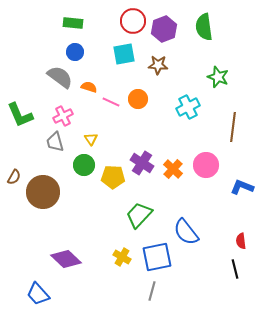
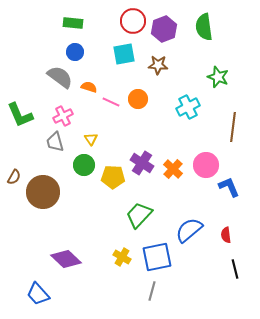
blue L-shape: moved 13 px left; rotated 45 degrees clockwise
blue semicircle: moved 3 px right, 2 px up; rotated 88 degrees clockwise
red semicircle: moved 15 px left, 6 px up
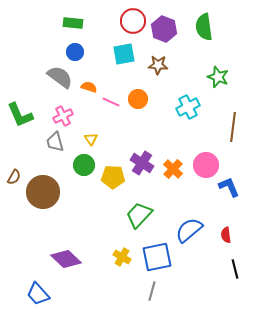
purple hexagon: rotated 20 degrees counterclockwise
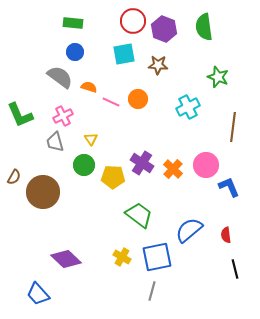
green trapezoid: rotated 84 degrees clockwise
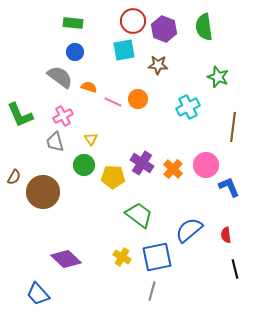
cyan square: moved 4 px up
pink line: moved 2 px right
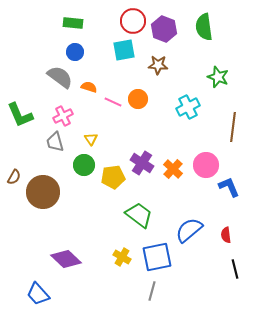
yellow pentagon: rotated 10 degrees counterclockwise
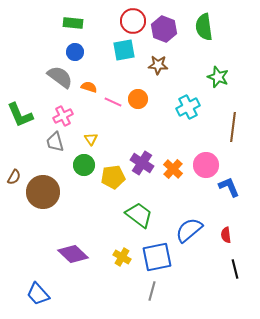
purple diamond: moved 7 px right, 5 px up
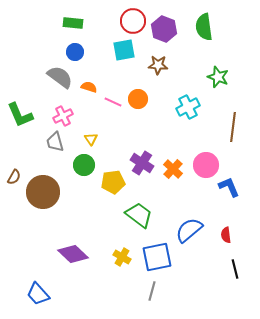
yellow pentagon: moved 5 px down
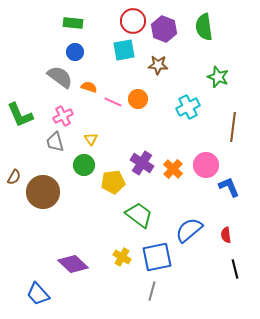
purple diamond: moved 10 px down
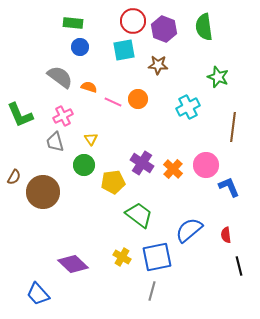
blue circle: moved 5 px right, 5 px up
black line: moved 4 px right, 3 px up
